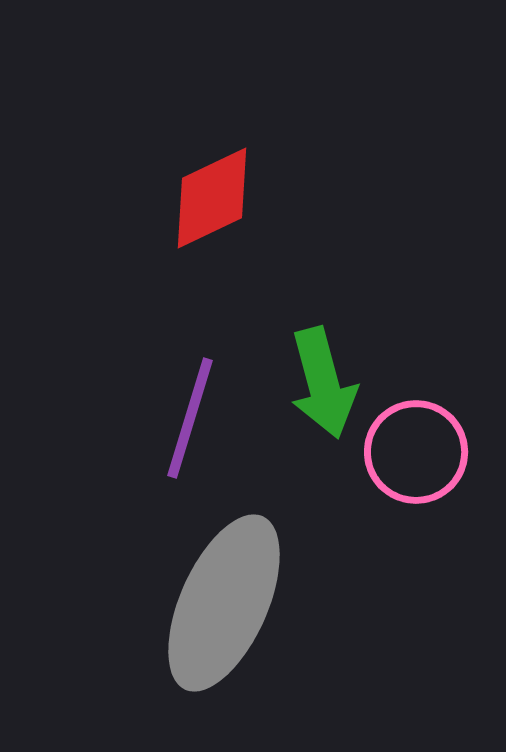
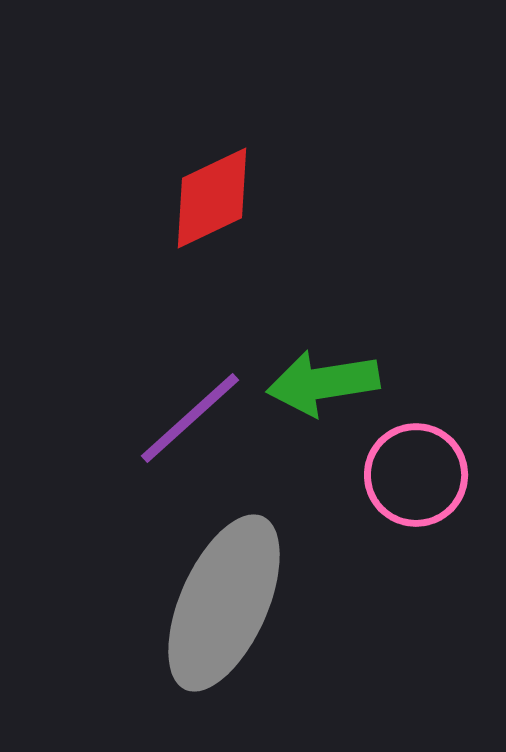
green arrow: rotated 96 degrees clockwise
purple line: rotated 31 degrees clockwise
pink circle: moved 23 px down
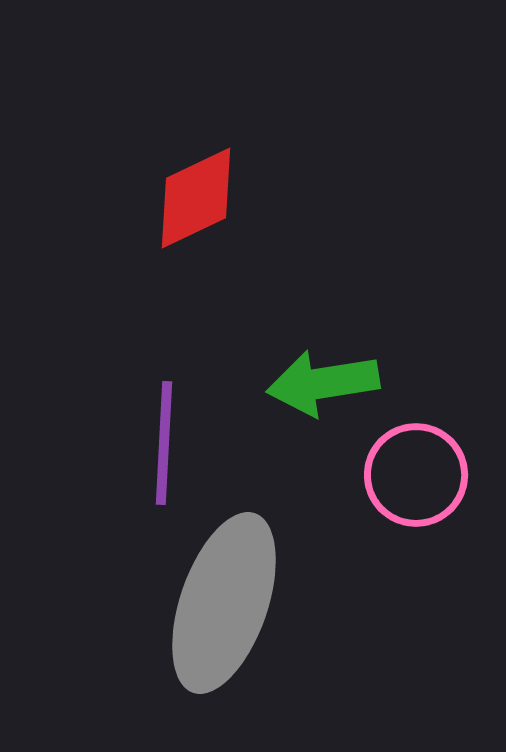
red diamond: moved 16 px left
purple line: moved 26 px left, 25 px down; rotated 45 degrees counterclockwise
gray ellipse: rotated 5 degrees counterclockwise
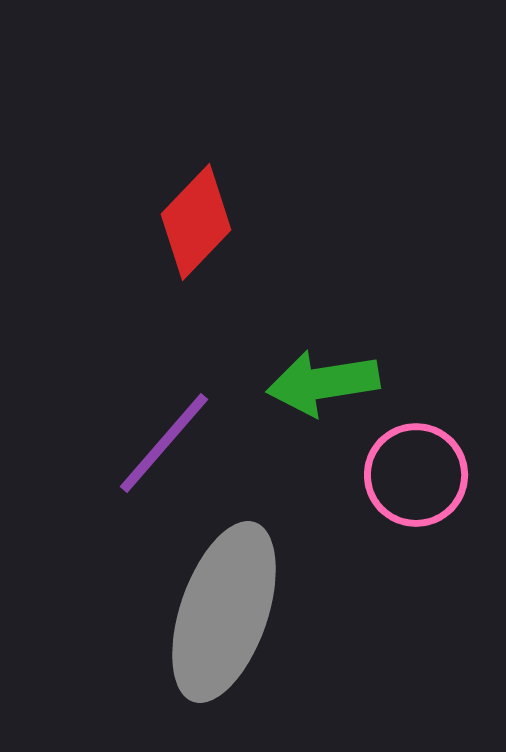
red diamond: moved 24 px down; rotated 21 degrees counterclockwise
purple line: rotated 38 degrees clockwise
gray ellipse: moved 9 px down
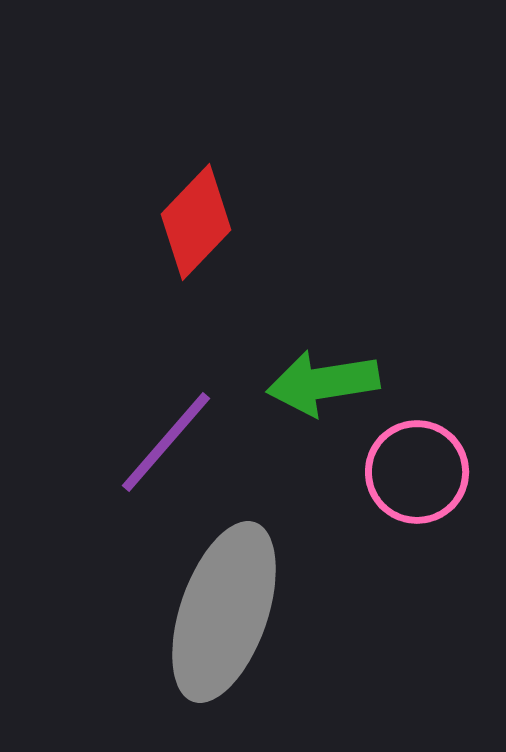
purple line: moved 2 px right, 1 px up
pink circle: moved 1 px right, 3 px up
